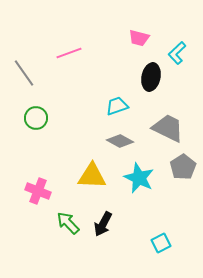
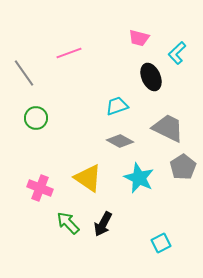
black ellipse: rotated 36 degrees counterclockwise
yellow triangle: moved 4 px left, 2 px down; rotated 32 degrees clockwise
pink cross: moved 2 px right, 3 px up
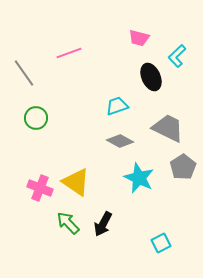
cyan L-shape: moved 3 px down
yellow triangle: moved 12 px left, 4 px down
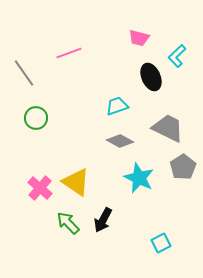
pink cross: rotated 20 degrees clockwise
black arrow: moved 4 px up
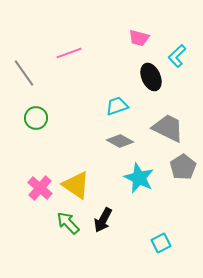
yellow triangle: moved 3 px down
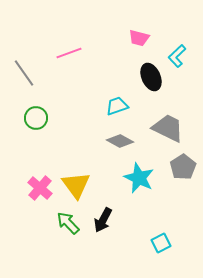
yellow triangle: rotated 20 degrees clockwise
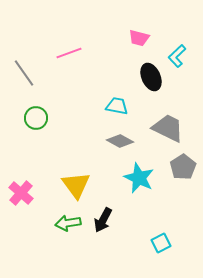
cyan trapezoid: rotated 30 degrees clockwise
pink cross: moved 19 px left, 5 px down
green arrow: rotated 55 degrees counterclockwise
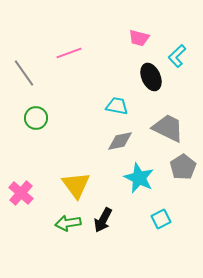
gray diamond: rotated 40 degrees counterclockwise
cyan square: moved 24 px up
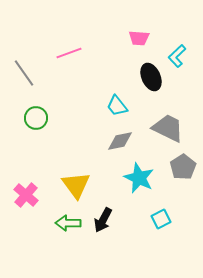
pink trapezoid: rotated 10 degrees counterclockwise
cyan trapezoid: rotated 140 degrees counterclockwise
pink cross: moved 5 px right, 2 px down
green arrow: rotated 10 degrees clockwise
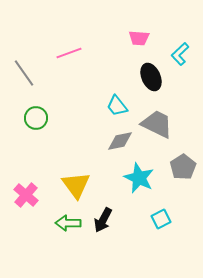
cyan L-shape: moved 3 px right, 2 px up
gray trapezoid: moved 11 px left, 4 px up
